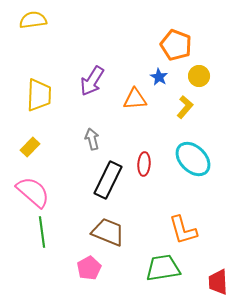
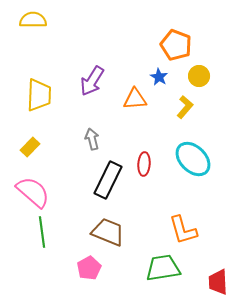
yellow semicircle: rotated 8 degrees clockwise
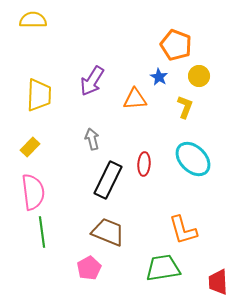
yellow L-shape: rotated 20 degrees counterclockwise
pink semicircle: rotated 42 degrees clockwise
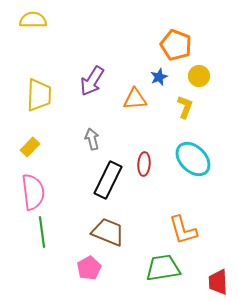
blue star: rotated 18 degrees clockwise
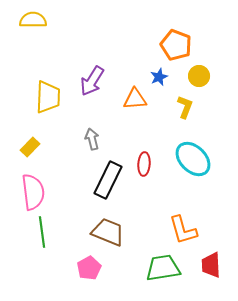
yellow trapezoid: moved 9 px right, 2 px down
red trapezoid: moved 7 px left, 17 px up
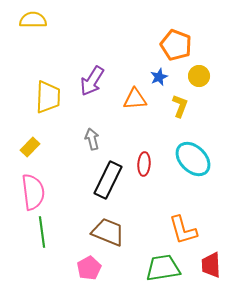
yellow L-shape: moved 5 px left, 1 px up
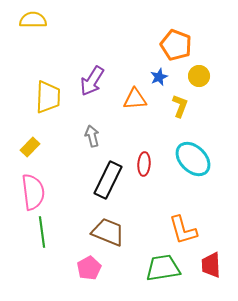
gray arrow: moved 3 px up
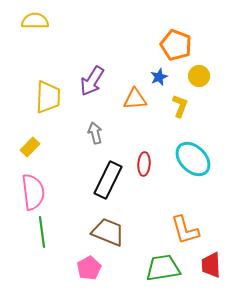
yellow semicircle: moved 2 px right, 1 px down
gray arrow: moved 3 px right, 3 px up
orange L-shape: moved 2 px right
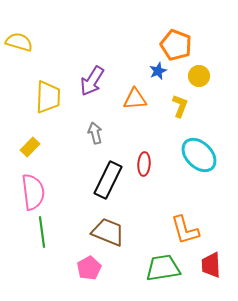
yellow semicircle: moved 16 px left, 21 px down; rotated 16 degrees clockwise
blue star: moved 1 px left, 6 px up
cyan ellipse: moved 6 px right, 4 px up
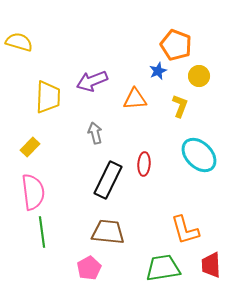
purple arrow: rotated 36 degrees clockwise
brown trapezoid: rotated 16 degrees counterclockwise
